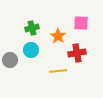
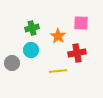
gray circle: moved 2 px right, 3 px down
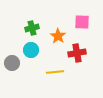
pink square: moved 1 px right, 1 px up
yellow line: moved 3 px left, 1 px down
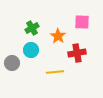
green cross: rotated 16 degrees counterclockwise
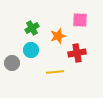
pink square: moved 2 px left, 2 px up
orange star: rotated 21 degrees clockwise
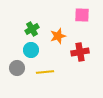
pink square: moved 2 px right, 5 px up
green cross: moved 1 px down
red cross: moved 3 px right, 1 px up
gray circle: moved 5 px right, 5 px down
yellow line: moved 10 px left
